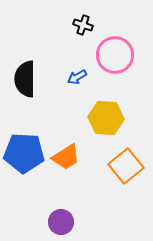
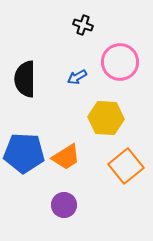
pink circle: moved 5 px right, 7 px down
purple circle: moved 3 px right, 17 px up
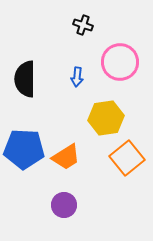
blue arrow: rotated 54 degrees counterclockwise
yellow hexagon: rotated 12 degrees counterclockwise
blue pentagon: moved 4 px up
orange square: moved 1 px right, 8 px up
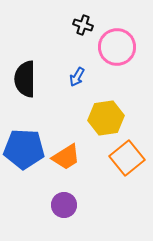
pink circle: moved 3 px left, 15 px up
blue arrow: rotated 24 degrees clockwise
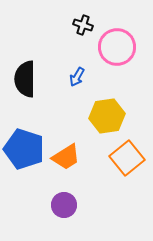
yellow hexagon: moved 1 px right, 2 px up
blue pentagon: rotated 15 degrees clockwise
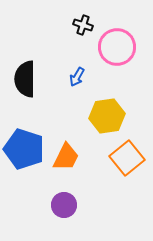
orange trapezoid: rotated 32 degrees counterclockwise
